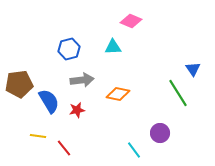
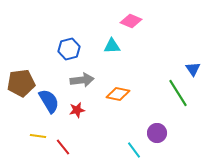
cyan triangle: moved 1 px left, 1 px up
brown pentagon: moved 2 px right, 1 px up
purple circle: moved 3 px left
red line: moved 1 px left, 1 px up
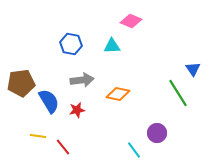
blue hexagon: moved 2 px right, 5 px up; rotated 25 degrees clockwise
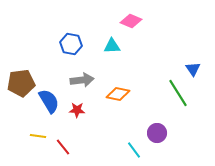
red star: rotated 14 degrees clockwise
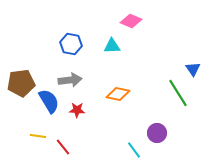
gray arrow: moved 12 px left
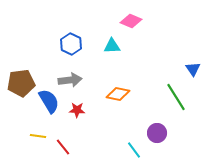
blue hexagon: rotated 15 degrees clockwise
green line: moved 2 px left, 4 px down
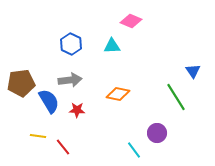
blue triangle: moved 2 px down
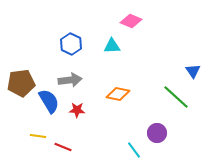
green line: rotated 16 degrees counterclockwise
red line: rotated 30 degrees counterclockwise
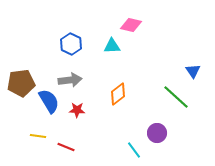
pink diamond: moved 4 px down; rotated 10 degrees counterclockwise
orange diamond: rotated 50 degrees counterclockwise
red line: moved 3 px right
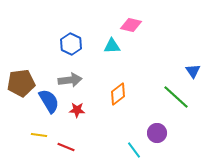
yellow line: moved 1 px right, 1 px up
